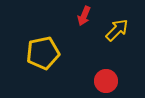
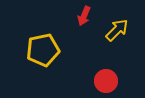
yellow pentagon: moved 3 px up
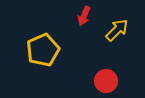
yellow pentagon: rotated 12 degrees counterclockwise
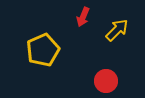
red arrow: moved 1 px left, 1 px down
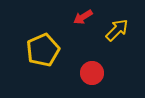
red arrow: rotated 36 degrees clockwise
red circle: moved 14 px left, 8 px up
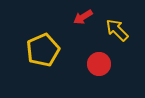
yellow arrow: rotated 90 degrees counterclockwise
red circle: moved 7 px right, 9 px up
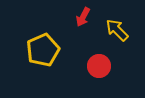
red arrow: rotated 30 degrees counterclockwise
red circle: moved 2 px down
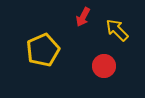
red circle: moved 5 px right
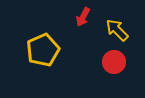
red circle: moved 10 px right, 4 px up
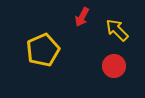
red arrow: moved 1 px left
red circle: moved 4 px down
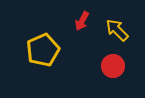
red arrow: moved 4 px down
red circle: moved 1 px left
